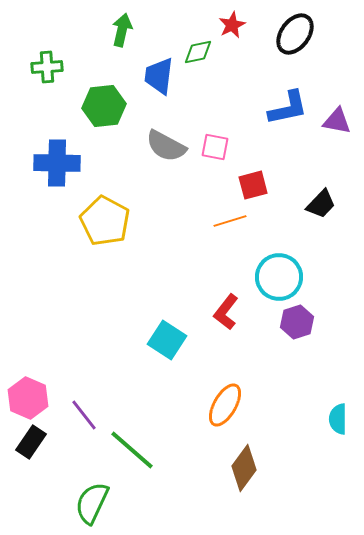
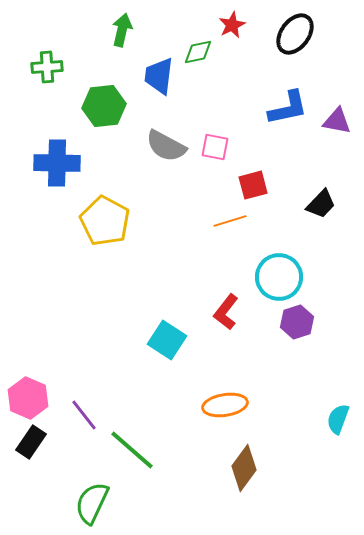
orange ellipse: rotated 51 degrees clockwise
cyan semicircle: rotated 20 degrees clockwise
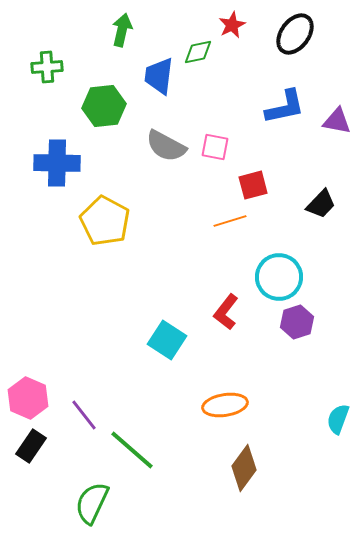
blue L-shape: moved 3 px left, 1 px up
black rectangle: moved 4 px down
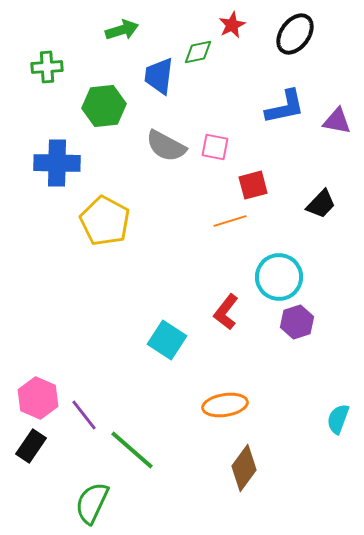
green arrow: rotated 60 degrees clockwise
pink hexagon: moved 10 px right
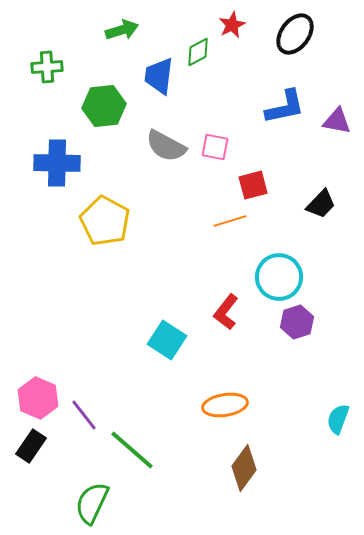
green diamond: rotated 16 degrees counterclockwise
